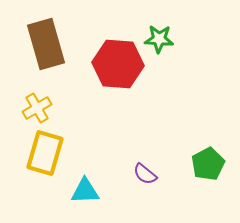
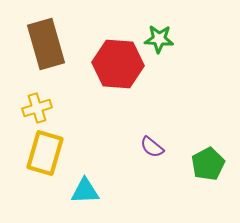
yellow cross: rotated 12 degrees clockwise
purple semicircle: moved 7 px right, 27 px up
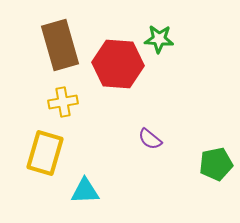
brown rectangle: moved 14 px right, 1 px down
yellow cross: moved 26 px right, 6 px up; rotated 8 degrees clockwise
purple semicircle: moved 2 px left, 8 px up
green pentagon: moved 8 px right; rotated 16 degrees clockwise
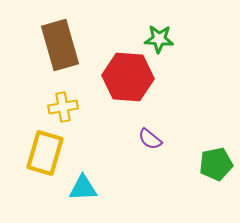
red hexagon: moved 10 px right, 13 px down
yellow cross: moved 5 px down
cyan triangle: moved 2 px left, 3 px up
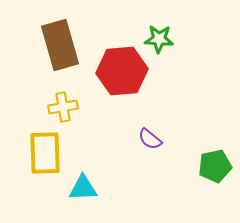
red hexagon: moved 6 px left, 6 px up; rotated 9 degrees counterclockwise
yellow rectangle: rotated 18 degrees counterclockwise
green pentagon: moved 1 px left, 2 px down
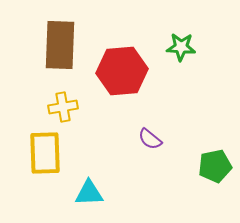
green star: moved 22 px right, 8 px down
brown rectangle: rotated 18 degrees clockwise
cyan triangle: moved 6 px right, 5 px down
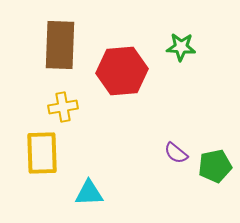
purple semicircle: moved 26 px right, 14 px down
yellow rectangle: moved 3 px left
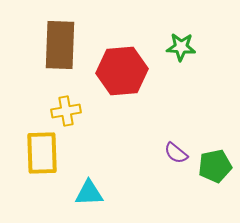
yellow cross: moved 3 px right, 4 px down
